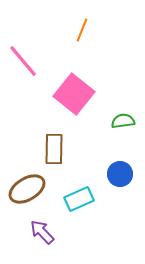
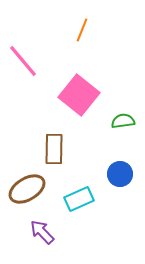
pink square: moved 5 px right, 1 px down
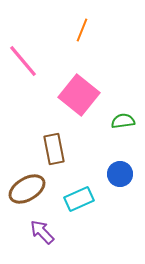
brown rectangle: rotated 12 degrees counterclockwise
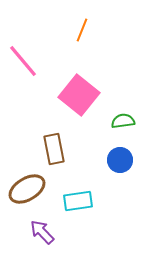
blue circle: moved 14 px up
cyan rectangle: moved 1 px left, 2 px down; rotated 16 degrees clockwise
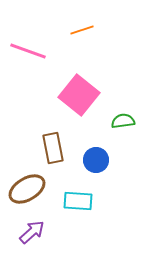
orange line: rotated 50 degrees clockwise
pink line: moved 5 px right, 10 px up; rotated 30 degrees counterclockwise
brown rectangle: moved 1 px left, 1 px up
blue circle: moved 24 px left
cyan rectangle: rotated 12 degrees clockwise
purple arrow: moved 10 px left; rotated 92 degrees clockwise
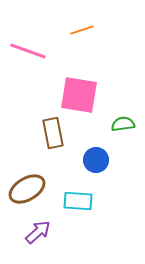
pink square: rotated 30 degrees counterclockwise
green semicircle: moved 3 px down
brown rectangle: moved 15 px up
purple arrow: moved 6 px right
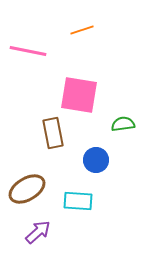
pink line: rotated 9 degrees counterclockwise
